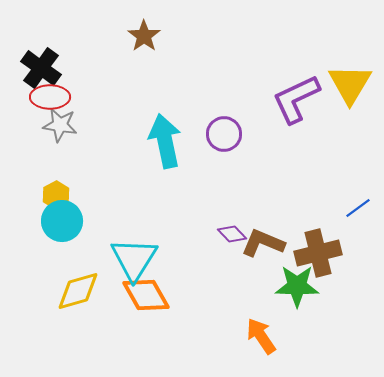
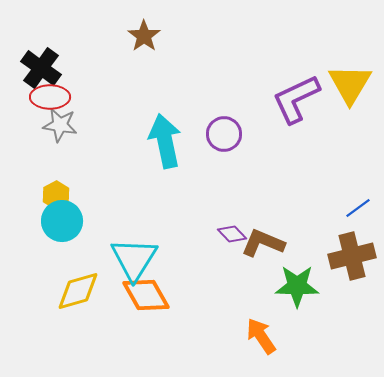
brown cross: moved 34 px right, 3 px down
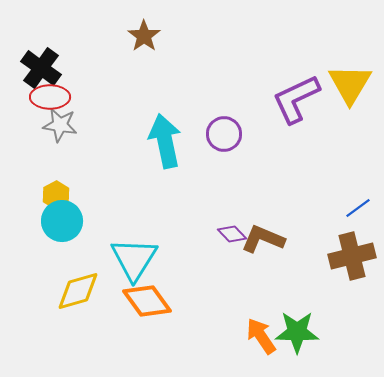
brown L-shape: moved 4 px up
green star: moved 46 px down
orange diamond: moved 1 px right, 6 px down; rotated 6 degrees counterclockwise
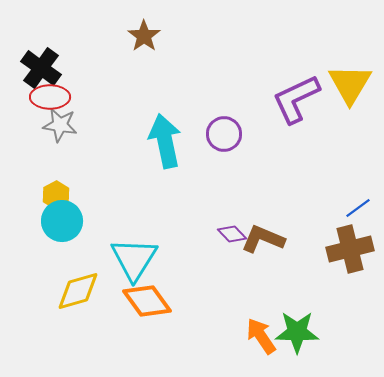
brown cross: moved 2 px left, 7 px up
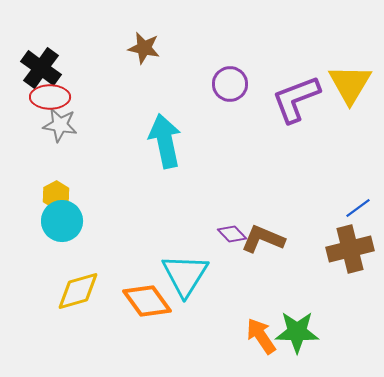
brown star: moved 12 px down; rotated 24 degrees counterclockwise
purple L-shape: rotated 4 degrees clockwise
purple circle: moved 6 px right, 50 px up
cyan triangle: moved 51 px right, 16 px down
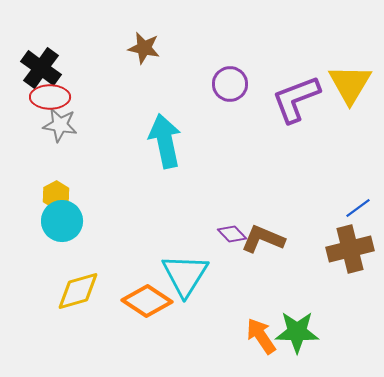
orange diamond: rotated 21 degrees counterclockwise
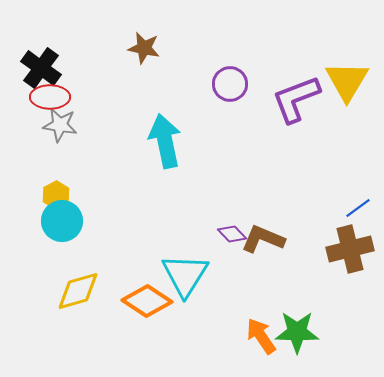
yellow triangle: moved 3 px left, 3 px up
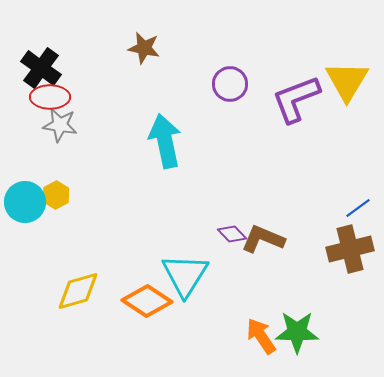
cyan circle: moved 37 px left, 19 px up
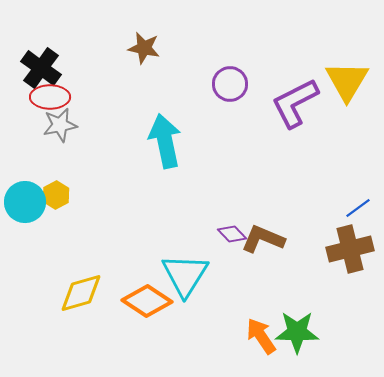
purple L-shape: moved 1 px left, 4 px down; rotated 6 degrees counterclockwise
gray star: rotated 20 degrees counterclockwise
yellow diamond: moved 3 px right, 2 px down
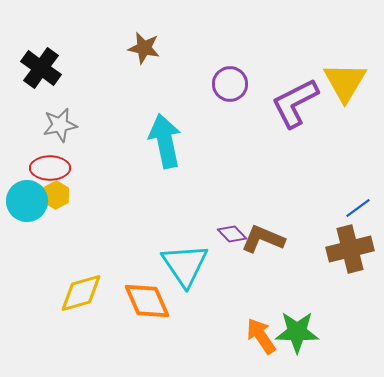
yellow triangle: moved 2 px left, 1 px down
red ellipse: moved 71 px down
cyan circle: moved 2 px right, 1 px up
cyan triangle: moved 10 px up; rotated 6 degrees counterclockwise
orange diamond: rotated 33 degrees clockwise
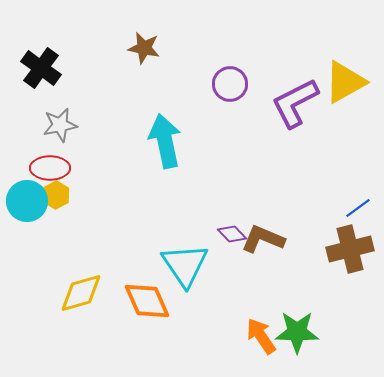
yellow triangle: rotated 30 degrees clockwise
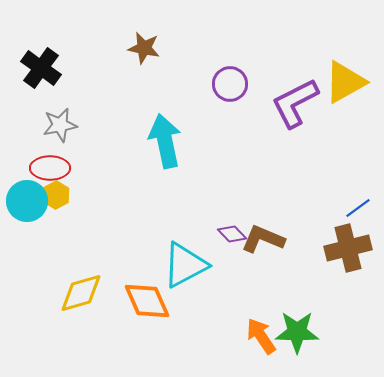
brown cross: moved 2 px left, 1 px up
cyan triangle: rotated 36 degrees clockwise
